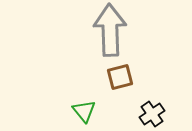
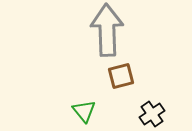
gray arrow: moved 3 px left
brown square: moved 1 px right, 1 px up
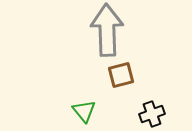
brown square: moved 1 px up
black cross: rotated 15 degrees clockwise
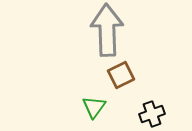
brown square: rotated 12 degrees counterclockwise
green triangle: moved 10 px right, 4 px up; rotated 15 degrees clockwise
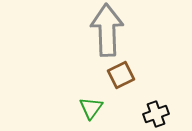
green triangle: moved 3 px left, 1 px down
black cross: moved 4 px right
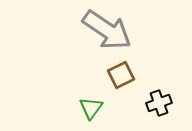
gray arrow: rotated 126 degrees clockwise
black cross: moved 3 px right, 11 px up
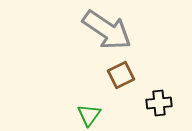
black cross: rotated 15 degrees clockwise
green triangle: moved 2 px left, 7 px down
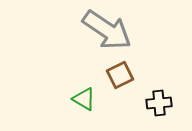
brown square: moved 1 px left
green triangle: moved 5 px left, 16 px up; rotated 35 degrees counterclockwise
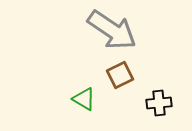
gray arrow: moved 5 px right
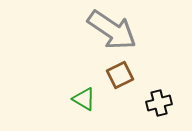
black cross: rotated 10 degrees counterclockwise
